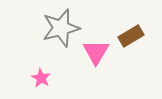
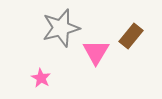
brown rectangle: rotated 20 degrees counterclockwise
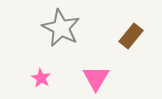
gray star: rotated 30 degrees counterclockwise
pink triangle: moved 26 px down
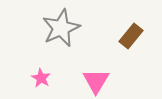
gray star: rotated 21 degrees clockwise
pink triangle: moved 3 px down
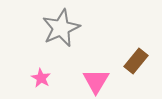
brown rectangle: moved 5 px right, 25 px down
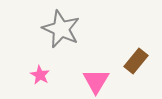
gray star: moved 1 px down; rotated 24 degrees counterclockwise
pink star: moved 1 px left, 3 px up
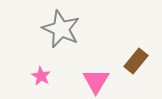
pink star: moved 1 px right, 1 px down
